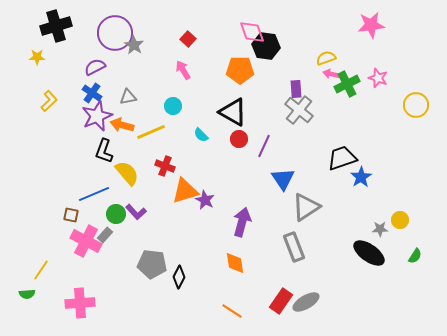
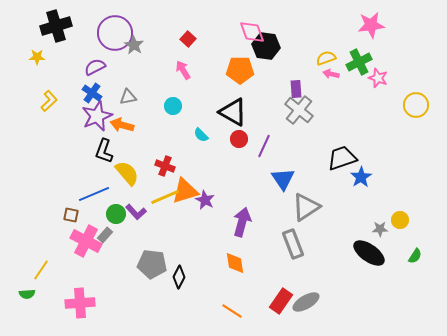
green cross at (347, 84): moved 12 px right, 22 px up
yellow line at (151, 132): moved 14 px right, 65 px down
gray rectangle at (294, 247): moved 1 px left, 3 px up
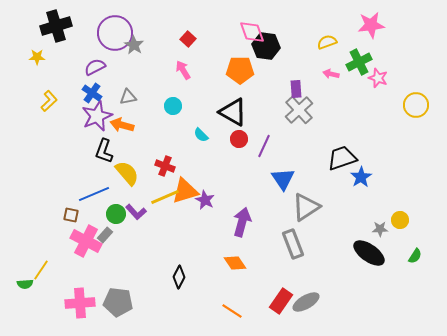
yellow semicircle at (326, 58): moved 1 px right, 16 px up
gray cross at (299, 110): rotated 8 degrees clockwise
orange diamond at (235, 263): rotated 25 degrees counterclockwise
gray pentagon at (152, 264): moved 34 px left, 38 px down
green semicircle at (27, 294): moved 2 px left, 10 px up
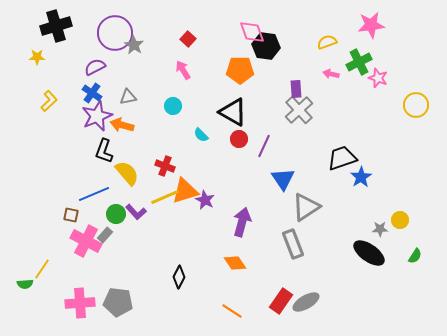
yellow line at (41, 270): moved 1 px right, 1 px up
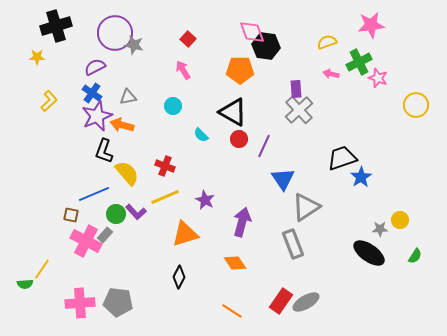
gray star at (134, 45): rotated 18 degrees counterclockwise
orange triangle at (185, 191): moved 43 px down
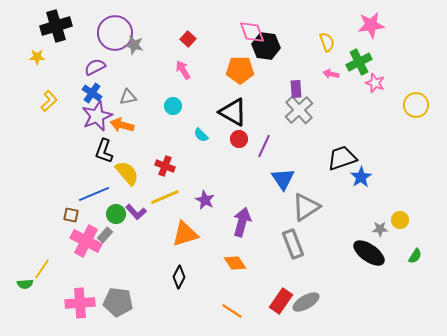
yellow semicircle at (327, 42): rotated 90 degrees clockwise
pink star at (378, 78): moved 3 px left, 5 px down
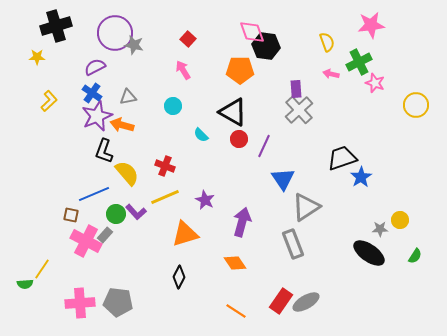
orange line at (232, 311): moved 4 px right
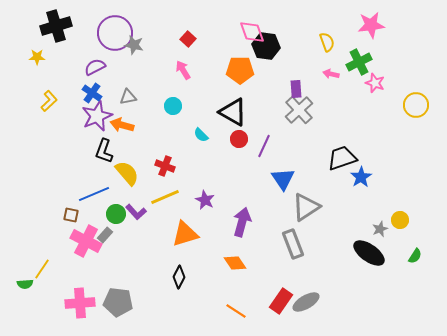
gray star at (380, 229): rotated 21 degrees counterclockwise
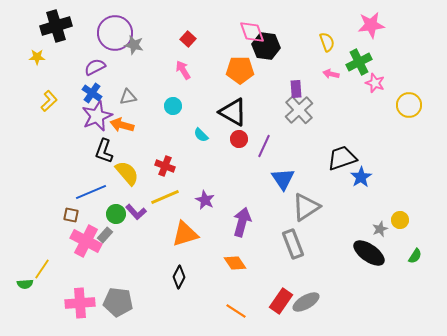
yellow circle at (416, 105): moved 7 px left
blue line at (94, 194): moved 3 px left, 2 px up
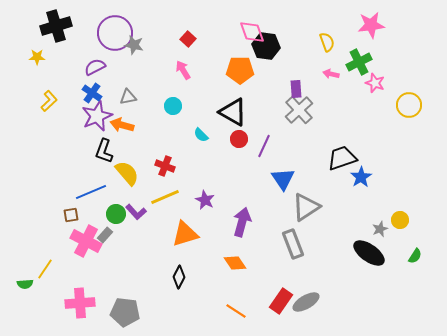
brown square at (71, 215): rotated 21 degrees counterclockwise
yellow line at (42, 269): moved 3 px right
gray pentagon at (118, 302): moved 7 px right, 10 px down
